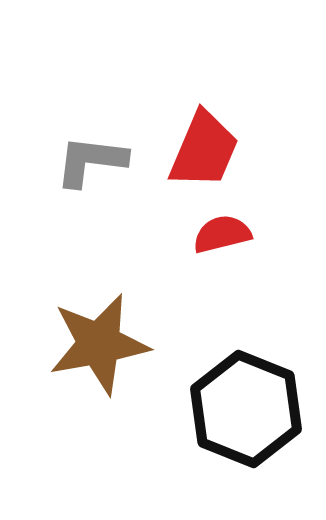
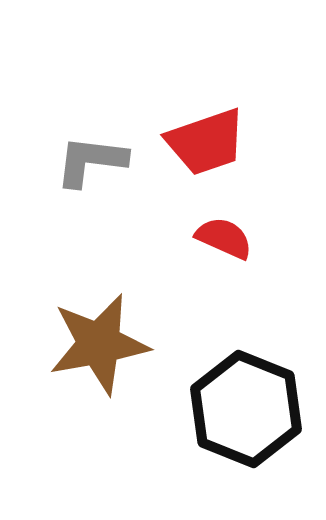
red trapezoid: moved 2 px right, 8 px up; rotated 48 degrees clockwise
red semicircle: moved 2 px right, 4 px down; rotated 38 degrees clockwise
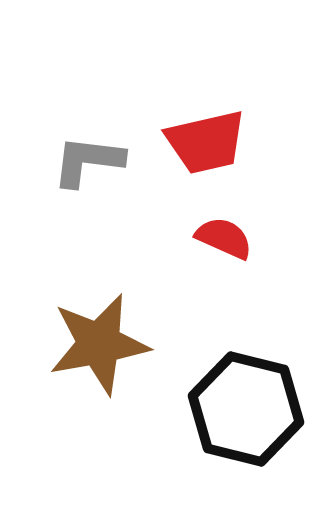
red trapezoid: rotated 6 degrees clockwise
gray L-shape: moved 3 px left
black hexagon: rotated 8 degrees counterclockwise
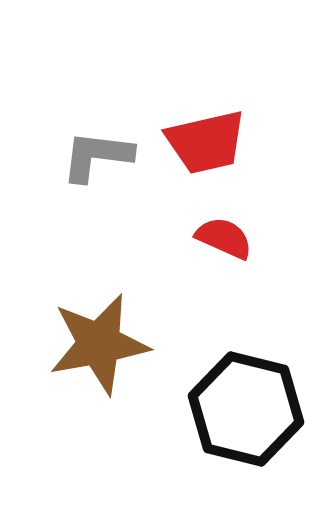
gray L-shape: moved 9 px right, 5 px up
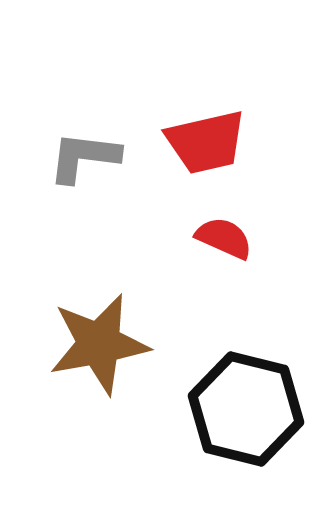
gray L-shape: moved 13 px left, 1 px down
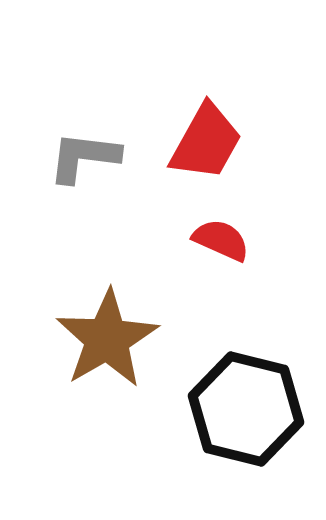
red trapezoid: rotated 48 degrees counterclockwise
red semicircle: moved 3 px left, 2 px down
brown star: moved 8 px right, 5 px up; rotated 20 degrees counterclockwise
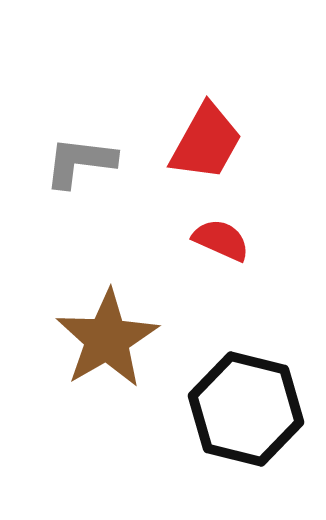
gray L-shape: moved 4 px left, 5 px down
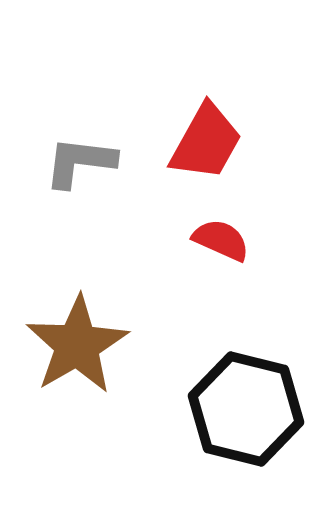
brown star: moved 30 px left, 6 px down
